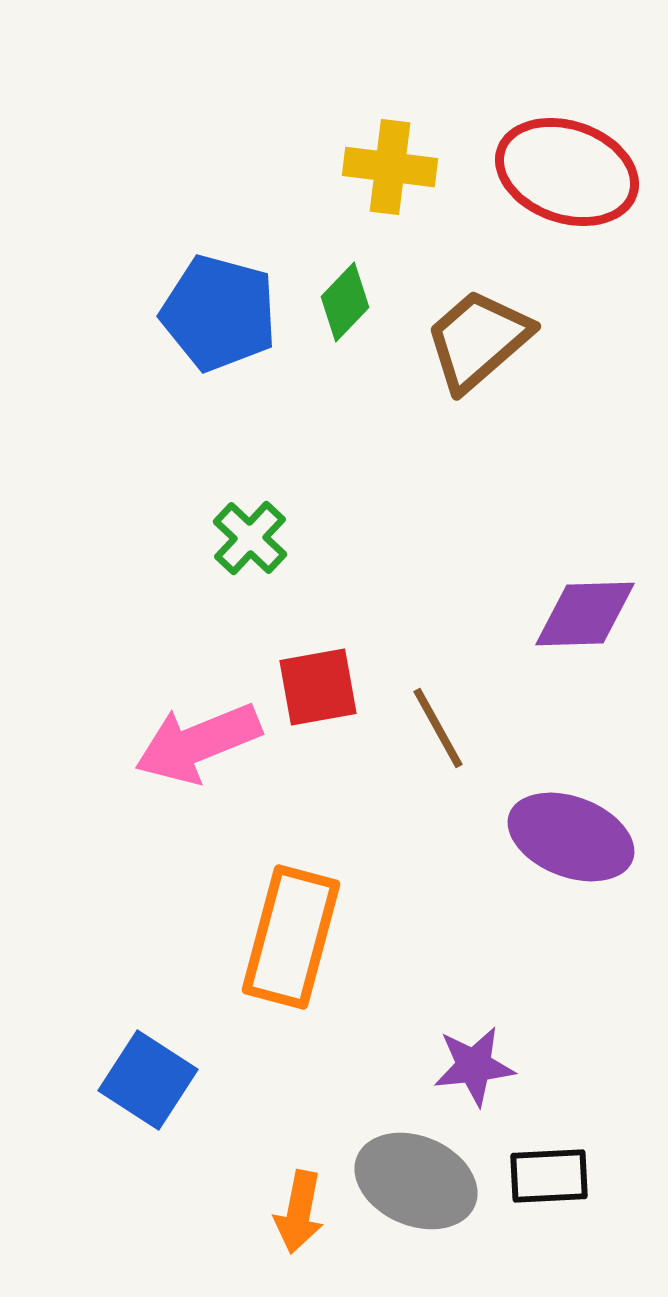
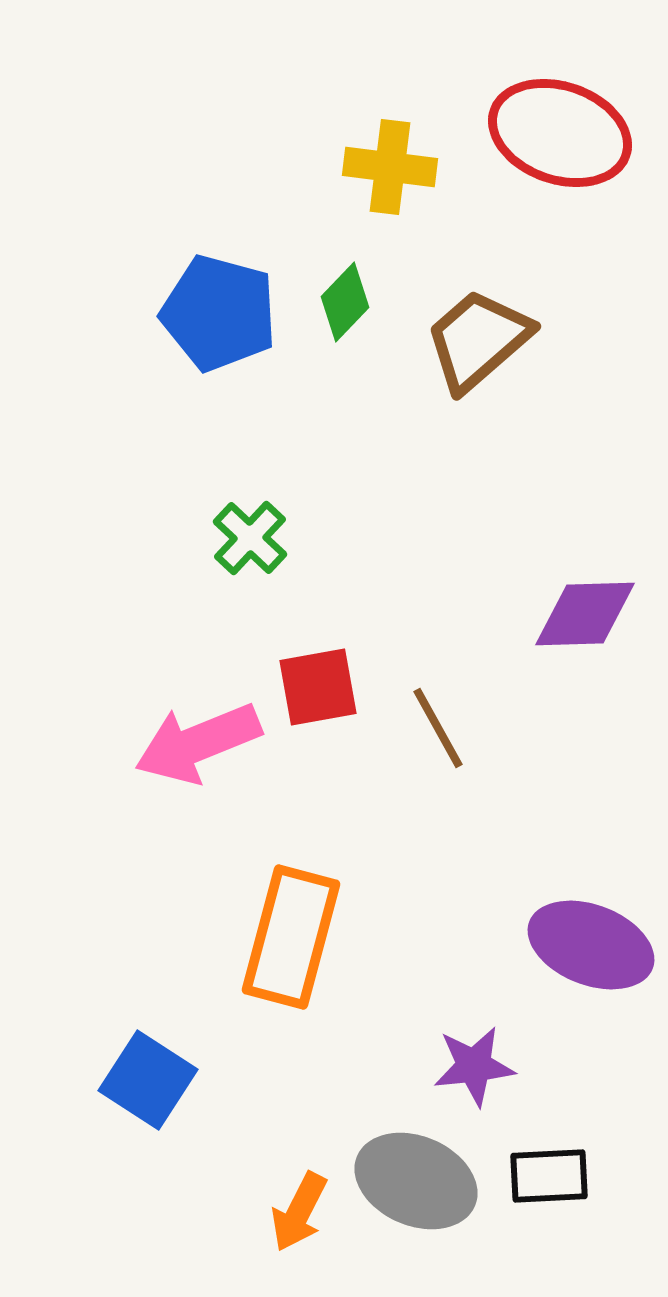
red ellipse: moved 7 px left, 39 px up
purple ellipse: moved 20 px right, 108 px down
orange arrow: rotated 16 degrees clockwise
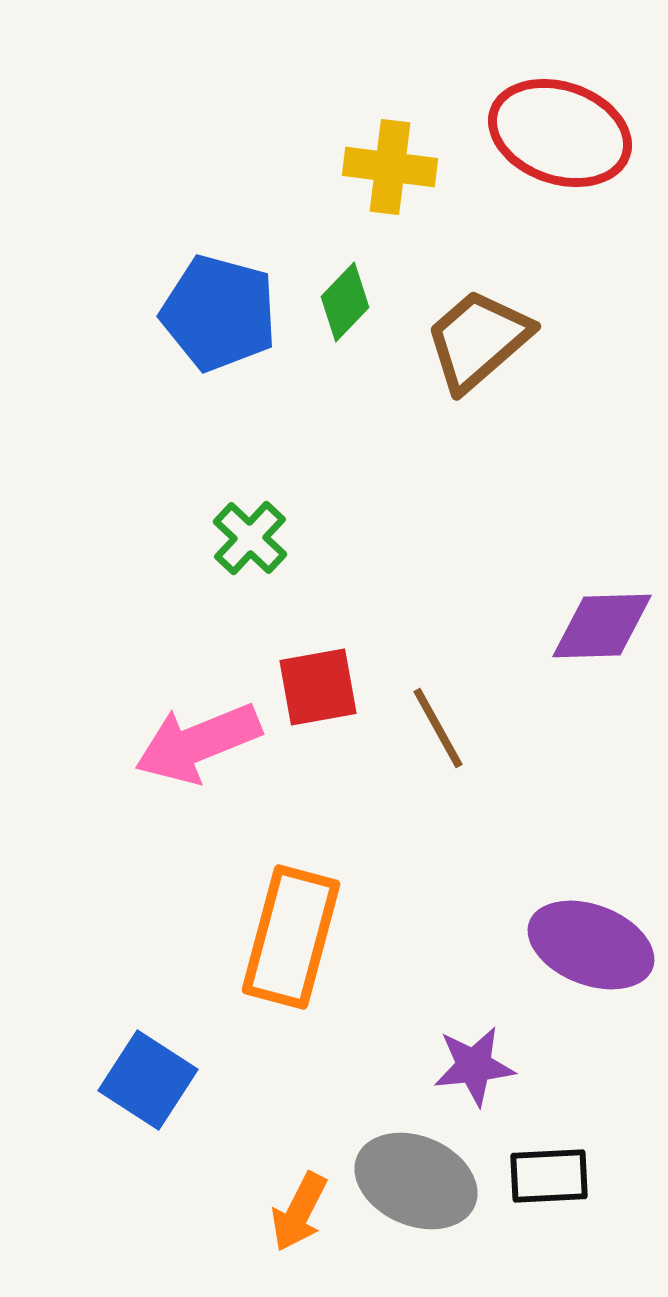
purple diamond: moved 17 px right, 12 px down
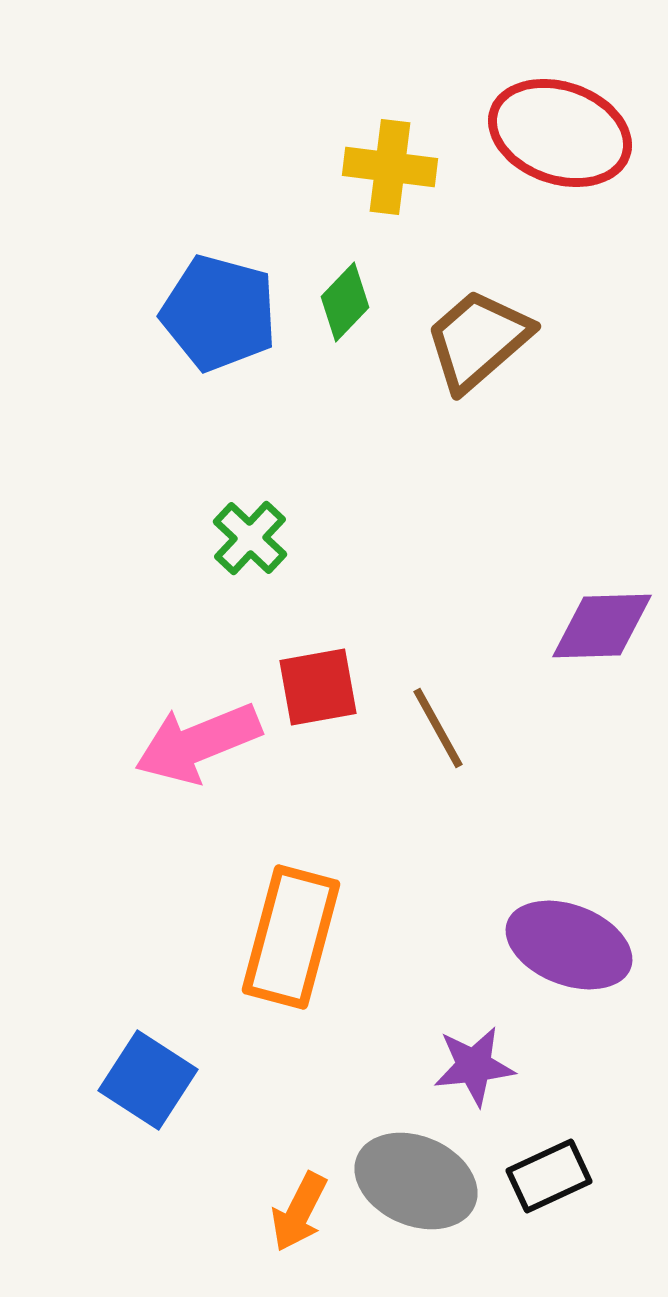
purple ellipse: moved 22 px left
black rectangle: rotated 22 degrees counterclockwise
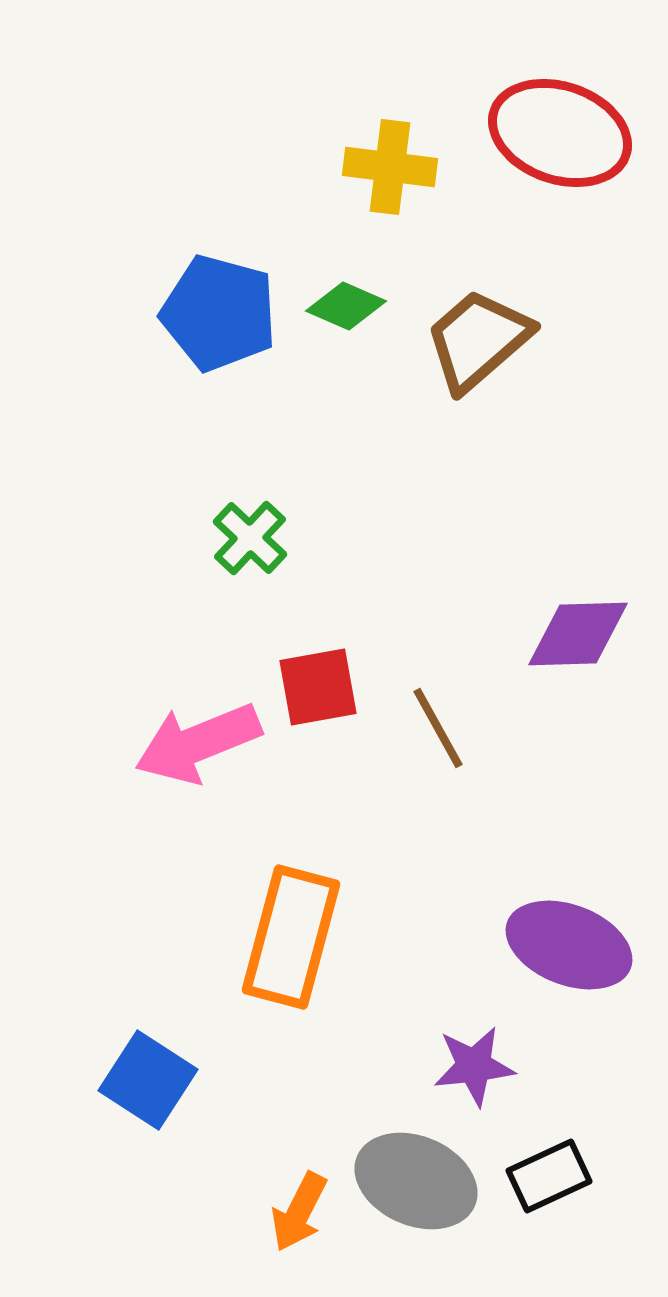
green diamond: moved 1 px right, 4 px down; rotated 70 degrees clockwise
purple diamond: moved 24 px left, 8 px down
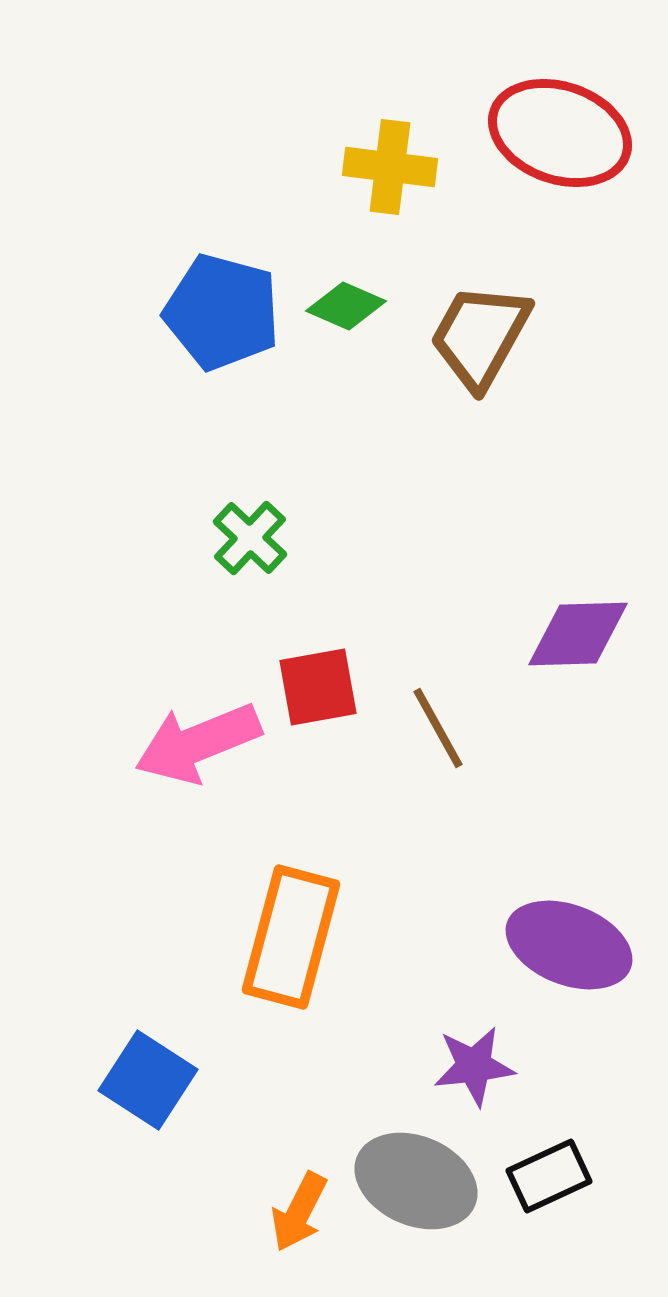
blue pentagon: moved 3 px right, 1 px up
brown trapezoid: moved 2 px right, 4 px up; rotated 20 degrees counterclockwise
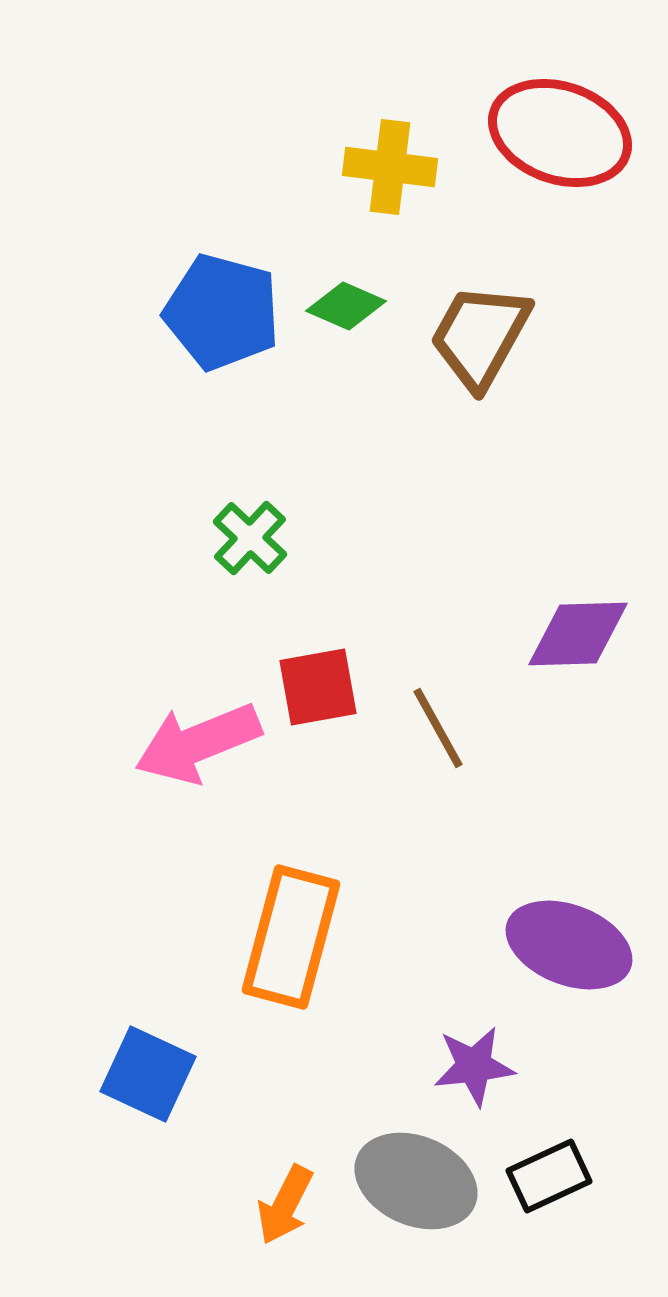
blue square: moved 6 px up; rotated 8 degrees counterclockwise
orange arrow: moved 14 px left, 7 px up
